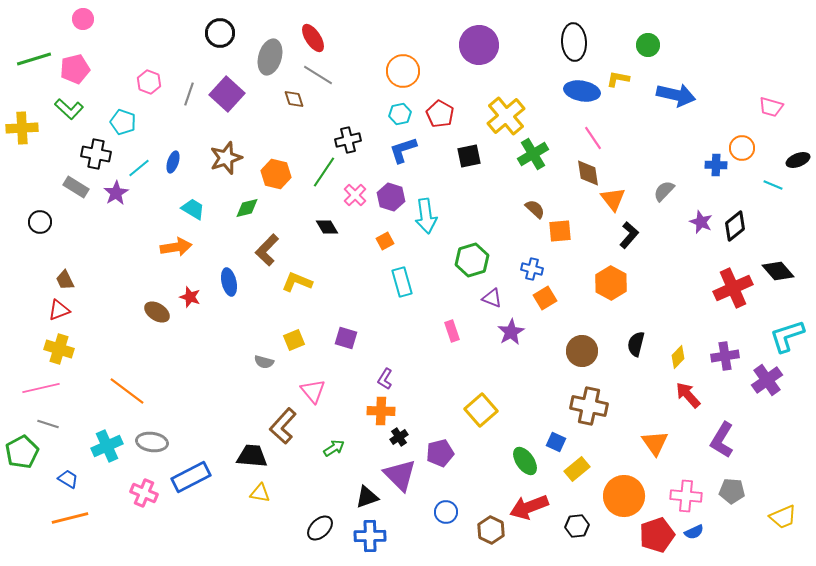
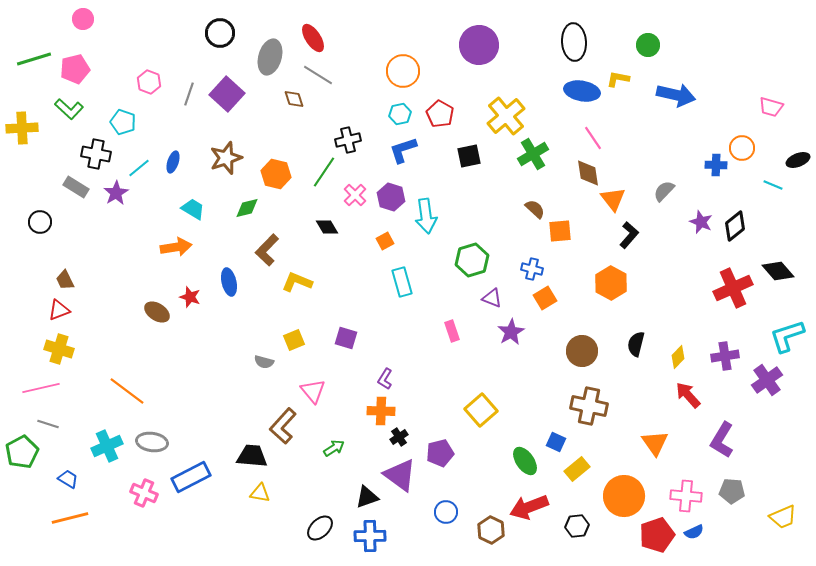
purple triangle at (400, 475): rotated 9 degrees counterclockwise
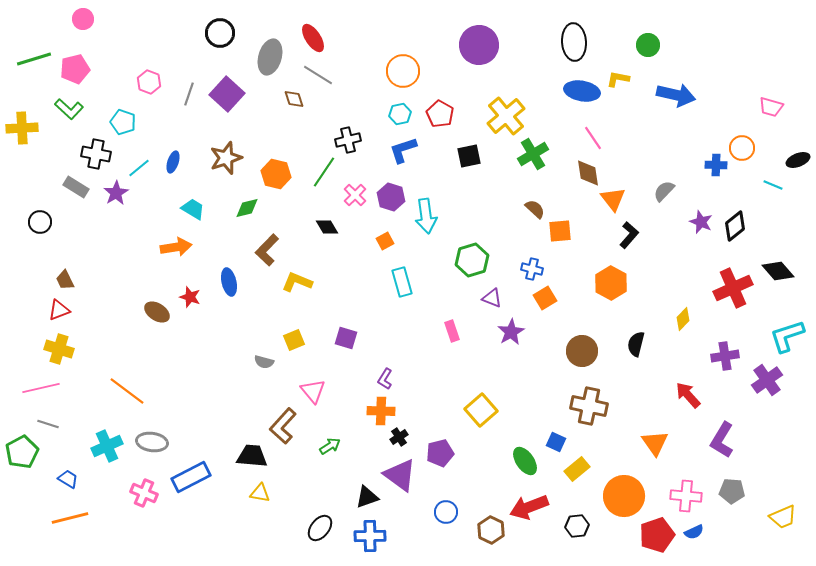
yellow diamond at (678, 357): moved 5 px right, 38 px up
green arrow at (334, 448): moved 4 px left, 2 px up
black ellipse at (320, 528): rotated 8 degrees counterclockwise
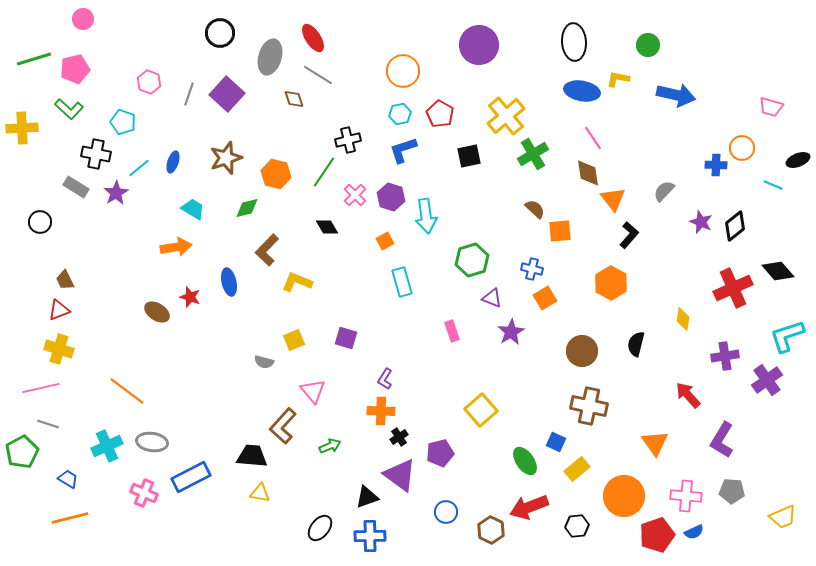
yellow diamond at (683, 319): rotated 35 degrees counterclockwise
green arrow at (330, 446): rotated 10 degrees clockwise
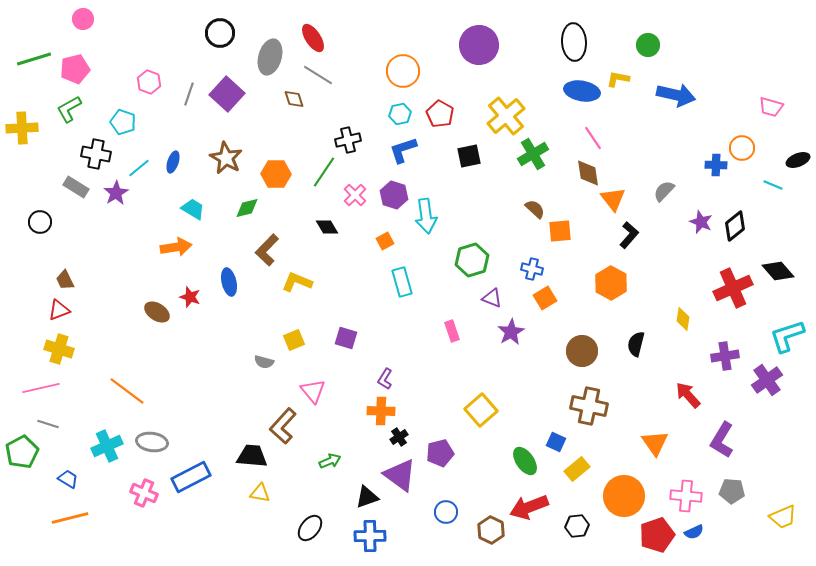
green L-shape at (69, 109): rotated 108 degrees clockwise
brown star at (226, 158): rotated 24 degrees counterclockwise
orange hexagon at (276, 174): rotated 12 degrees counterclockwise
purple hexagon at (391, 197): moved 3 px right, 2 px up
green arrow at (330, 446): moved 15 px down
black ellipse at (320, 528): moved 10 px left
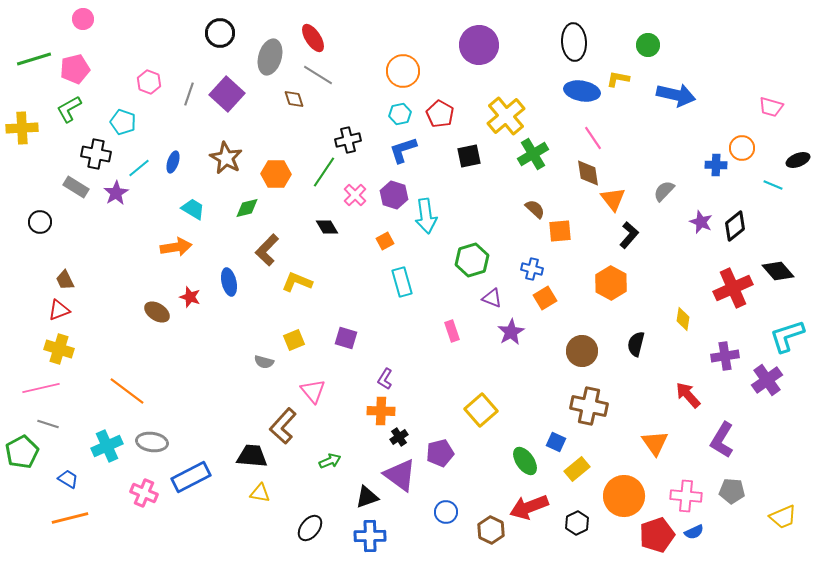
black hexagon at (577, 526): moved 3 px up; rotated 20 degrees counterclockwise
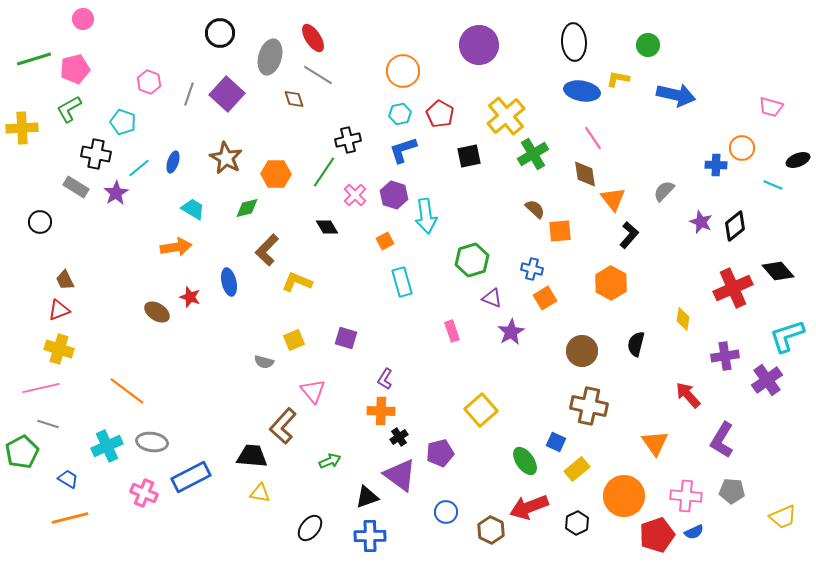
brown diamond at (588, 173): moved 3 px left, 1 px down
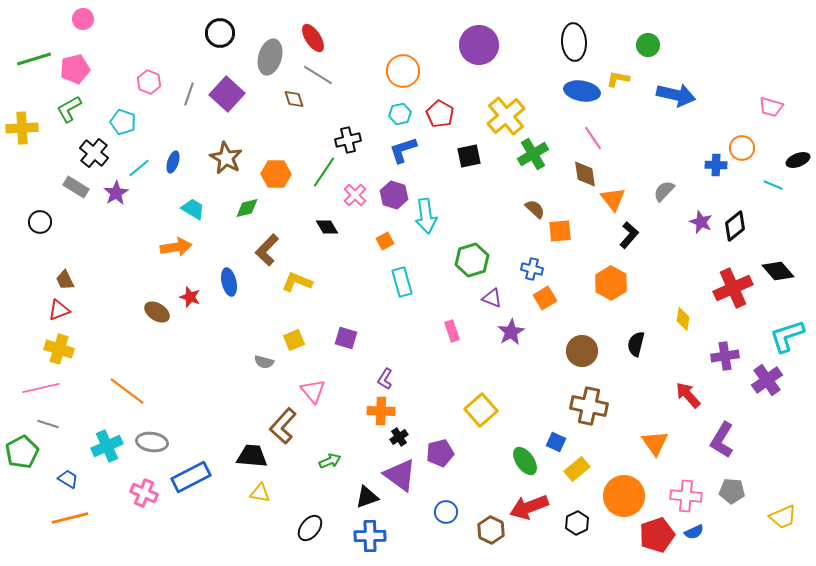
black cross at (96, 154): moved 2 px left, 1 px up; rotated 28 degrees clockwise
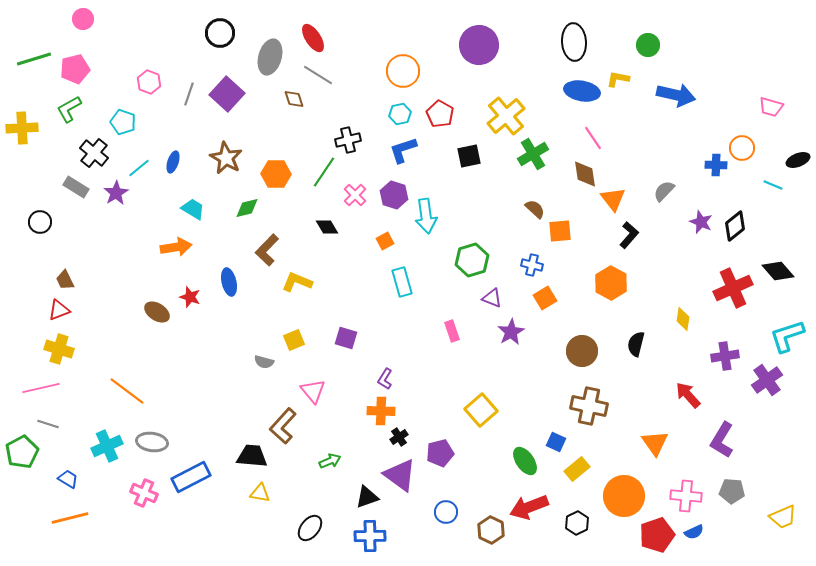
blue cross at (532, 269): moved 4 px up
